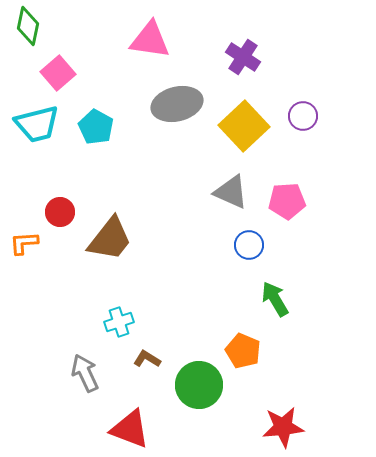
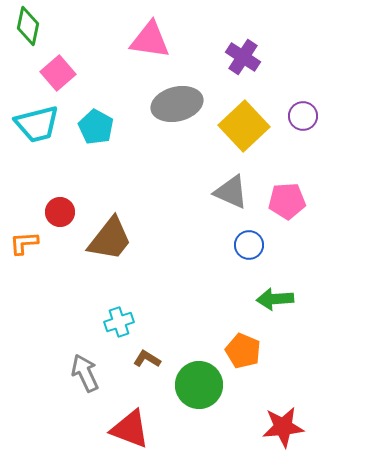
green arrow: rotated 63 degrees counterclockwise
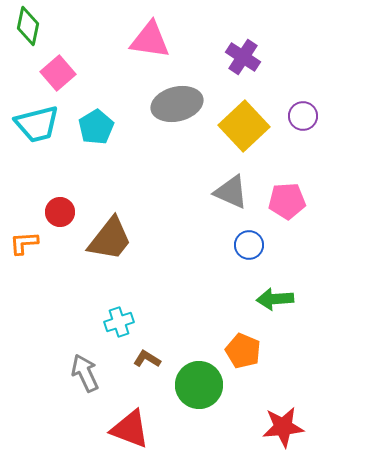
cyan pentagon: rotated 12 degrees clockwise
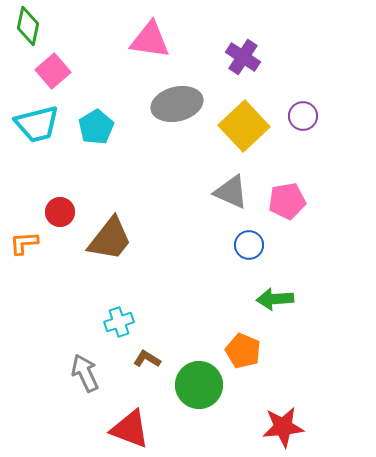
pink square: moved 5 px left, 2 px up
pink pentagon: rotated 6 degrees counterclockwise
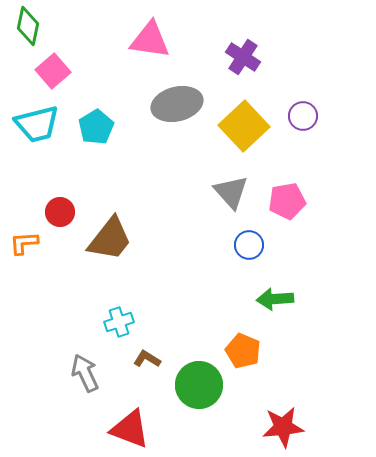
gray triangle: rotated 24 degrees clockwise
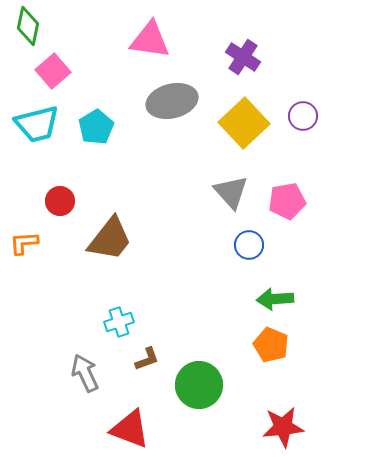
gray ellipse: moved 5 px left, 3 px up
yellow square: moved 3 px up
red circle: moved 11 px up
orange pentagon: moved 28 px right, 6 px up
brown L-shape: rotated 128 degrees clockwise
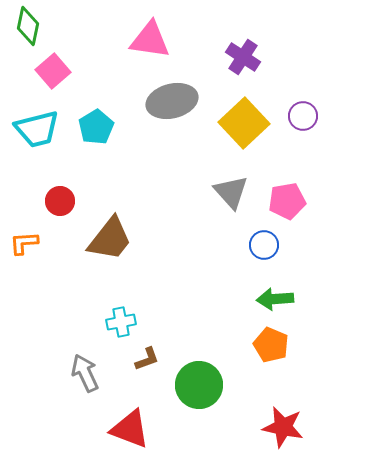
cyan trapezoid: moved 5 px down
blue circle: moved 15 px right
cyan cross: moved 2 px right; rotated 8 degrees clockwise
red star: rotated 18 degrees clockwise
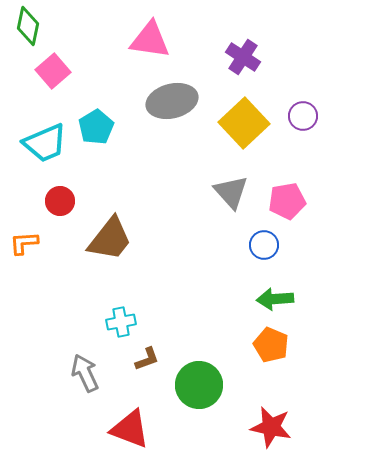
cyan trapezoid: moved 8 px right, 14 px down; rotated 9 degrees counterclockwise
red star: moved 12 px left
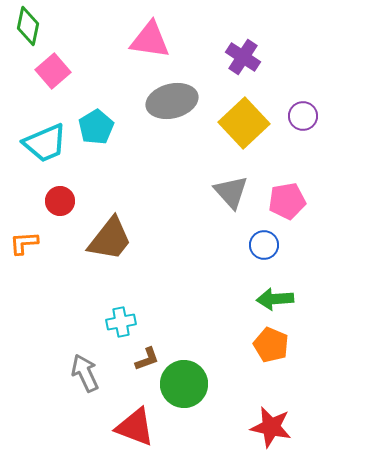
green circle: moved 15 px left, 1 px up
red triangle: moved 5 px right, 2 px up
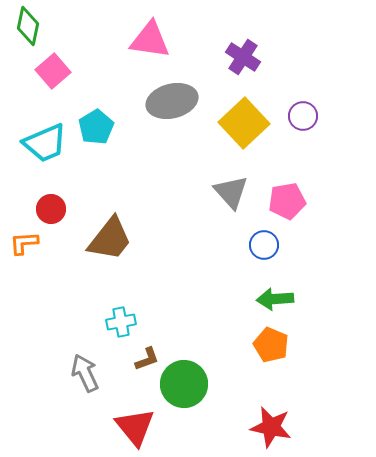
red circle: moved 9 px left, 8 px down
red triangle: rotated 30 degrees clockwise
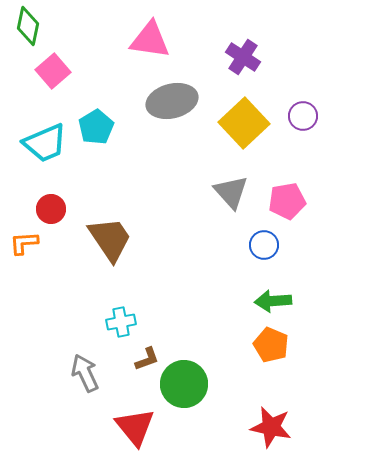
brown trapezoid: rotated 72 degrees counterclockwise
green arrow: moved 2 px left, 2 px down
